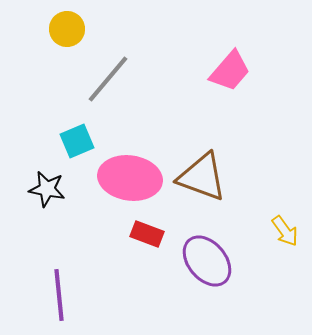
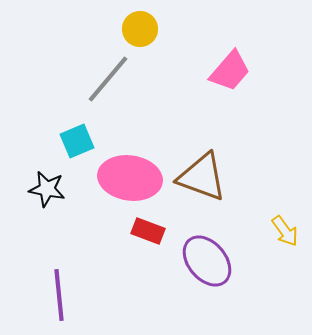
yellow circle: moved 73 px right
red rectangle: moved 1 px right, 3 px up
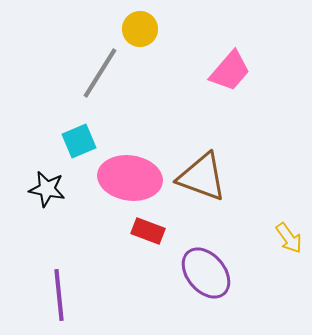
gray line: moved 8 px left, 6 px up; rotated 8 degrees counterclockwise
cyan square: moved 2 px right
yellow arrow: moved 4 px right, 7 px down
purple ellipse: moved 1 px left, 12 px down
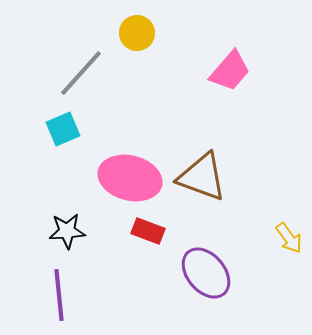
yellow circle: moved 3 px left, 4 px down
gray line: moved 19 px left; rotated 10 degrees clockwise
cyan square: moved 16 px left, 12 px up
pink ellipse: rotated 6 degrees clockwise
black star: moved 20 px right, 42 px down; rotated 15 degrees counterclockwise
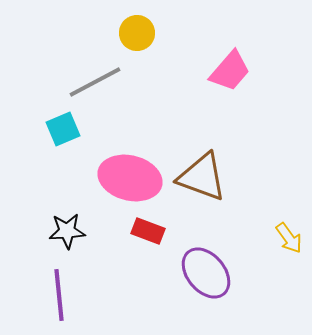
gray line: moved 14 px right, 9 px down; rotated 20 degrees clockwise
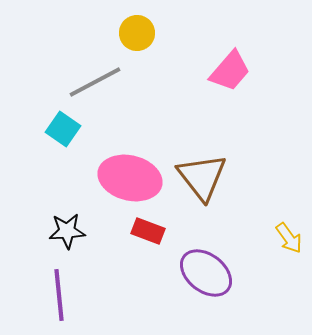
cyan square: rotated 32 degrees counterclockwise
brown triangle: rotated 32 degrees clockwise
purple ellipse: rotated 12 degrees counterclockwise
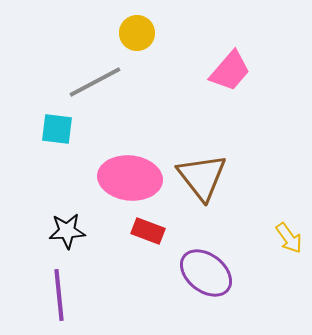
cyan square: moved 6 px left; rotated 28 degrees counterclockwise
pink ellipse: rotated 8 degrees counterclockwise
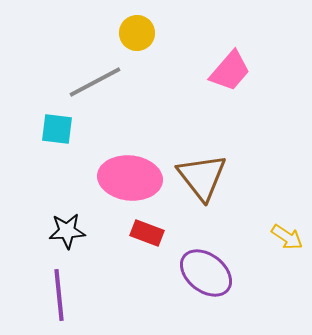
red rectangle: moved 1 px left, 2 px down
yellow arrow: moved 2 px left, 1 px up; rotated 20 degrees counterclockwise
